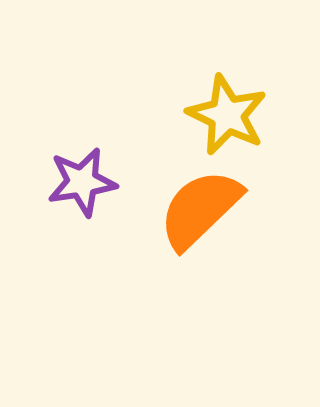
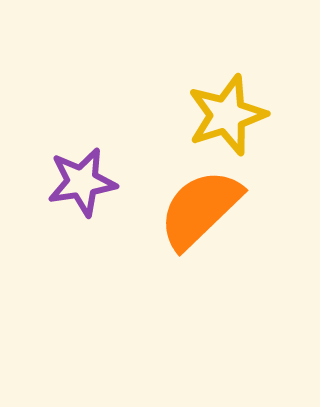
yellow star: rotated 28 degrees clockwise
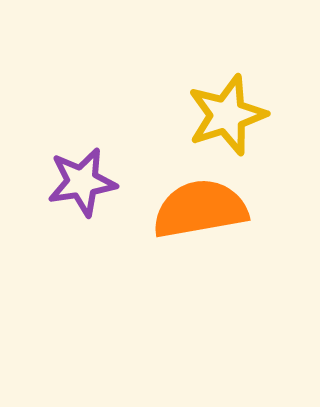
orange semicircle: rotated 34 degrees clockwise
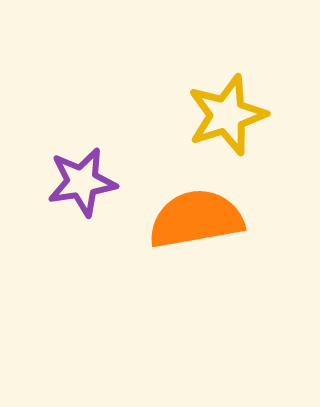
orange semicircle: moved 4 px left, 10 px down
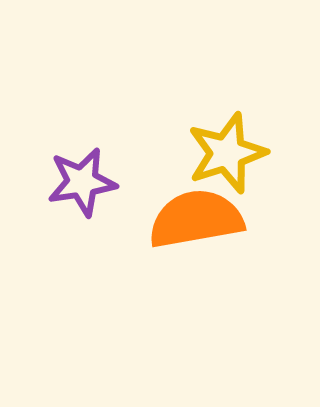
yellow star: moved 38 px down
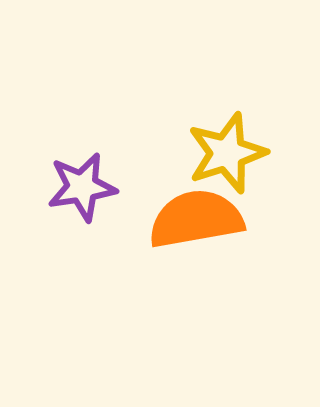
purple star: moved 5 px down
